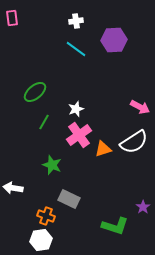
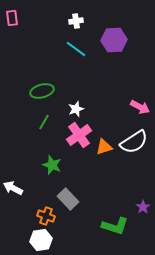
green ellipse: moved 7 px right, 1 px up; rotated 25 degrees clockwise
orange triangle: moved 1 px right, 2 px up
white arrow: rotated 18 degrees clockwise
gray rectangle: moved 1 px left; rotated 20 degrees clockwise
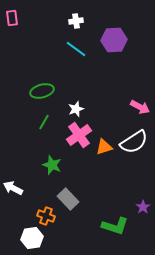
white hexagon: moved 9 px left, 2 px up
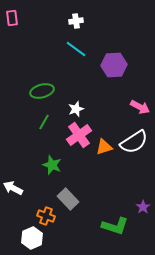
purple hexagon: moved 25 px down
white hexagon: rotated 15 degrees counterclockwise
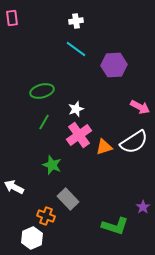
white arrow: moved 1 px right, 1 px up
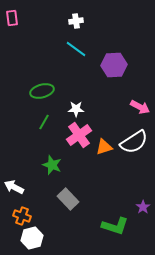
white star: rotated 21 degrees clockwise
orange cross: moved 24 px left
white hexagon: rotated 10 degrees clockwise
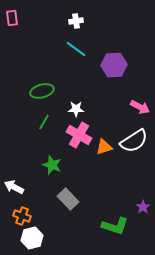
pink cross: rotated 25 degrees counterclockwise
white semicircle: moved 1 px up
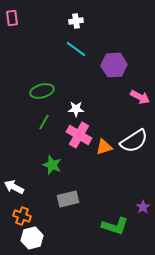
pink arrow: moved 10 px up
gray rectangle: rotated 60 degrees counterclockwise
